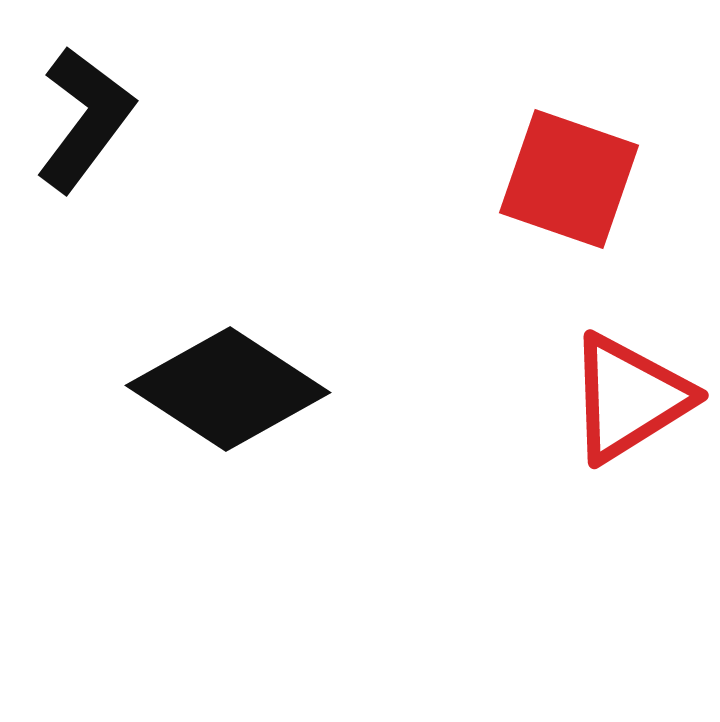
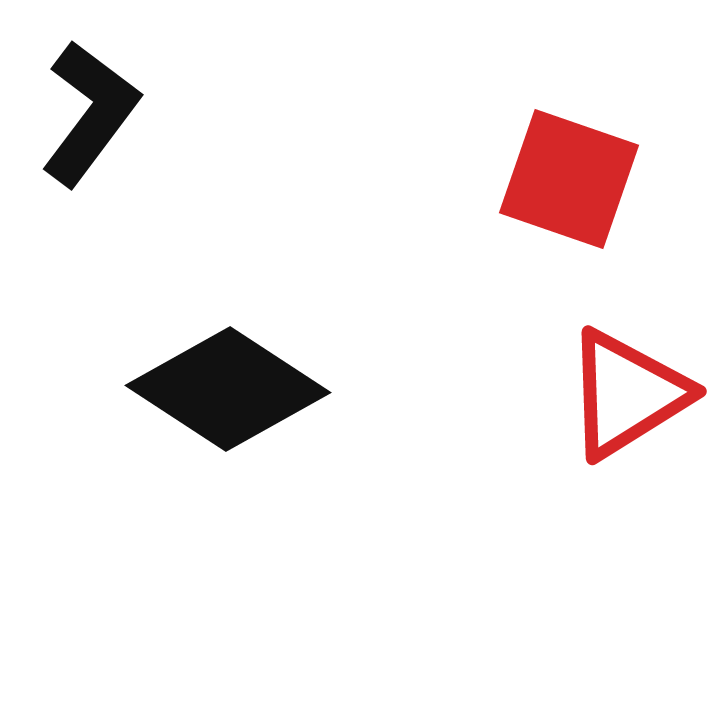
black L-shape: moved 5 px right, 6 px up
red triangle: moved 2 px left, 4 px up
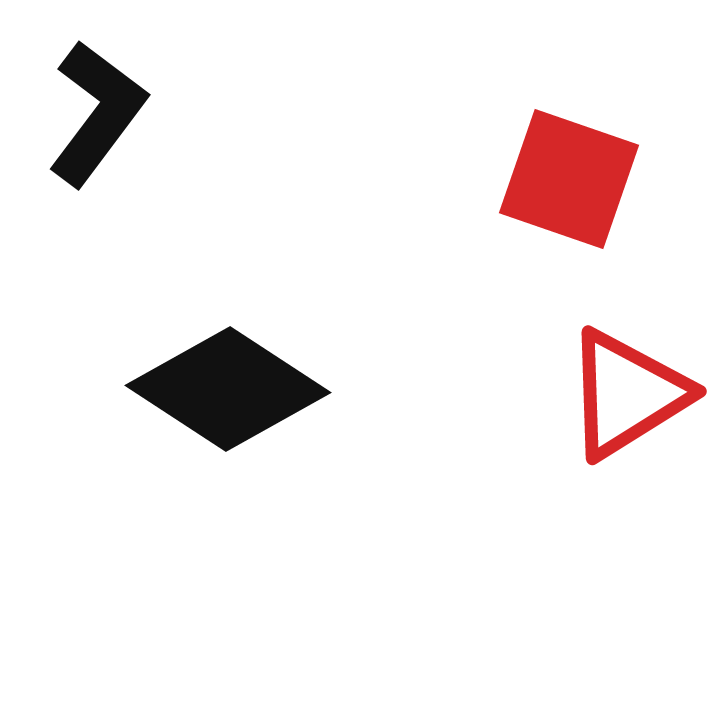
black L-shape: moved 7 px right
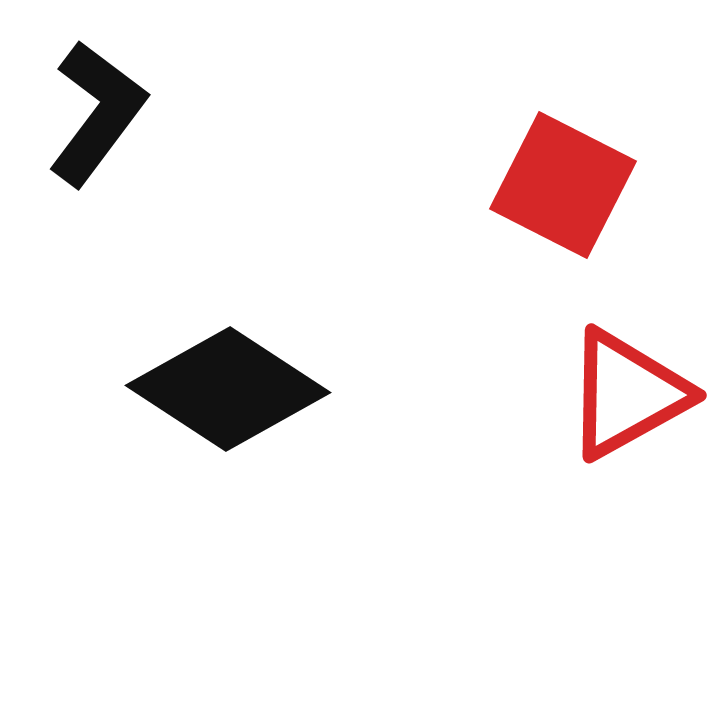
red square: moved 6 px left, 6 px down; rotated 8 degrees clockwise
red triangle: rotated 3 degrees clockwise
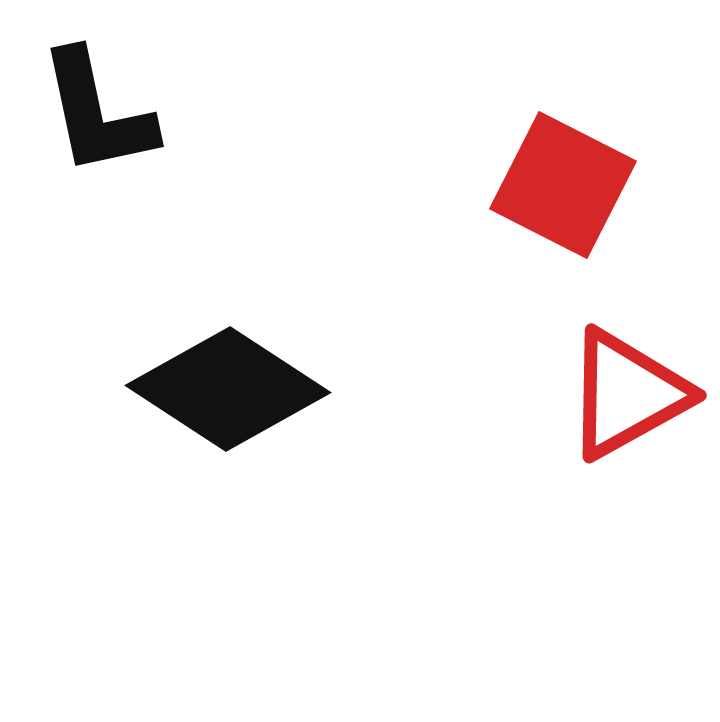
black L-shape: rotated 131 degrees clockwise
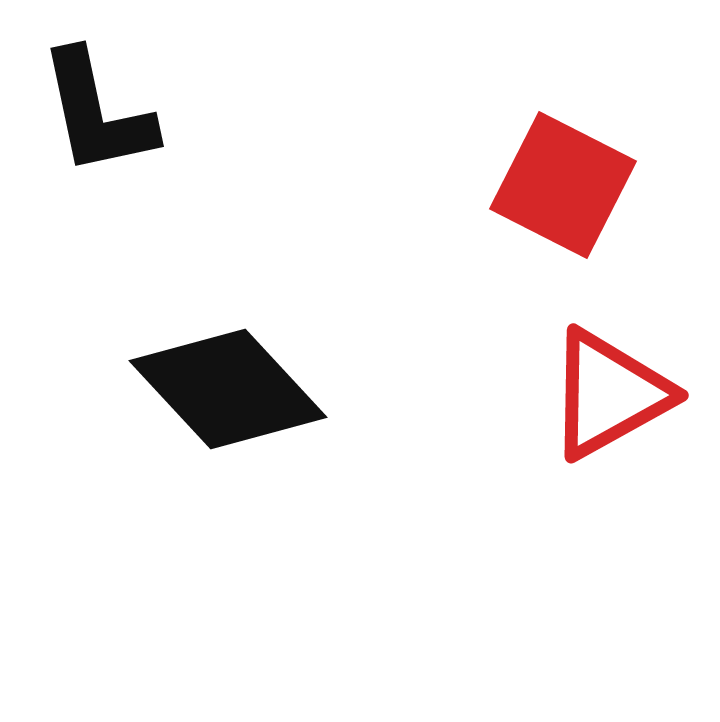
black diamond: rotated 14 degrees clockwise
red triangle: moved 18 px left
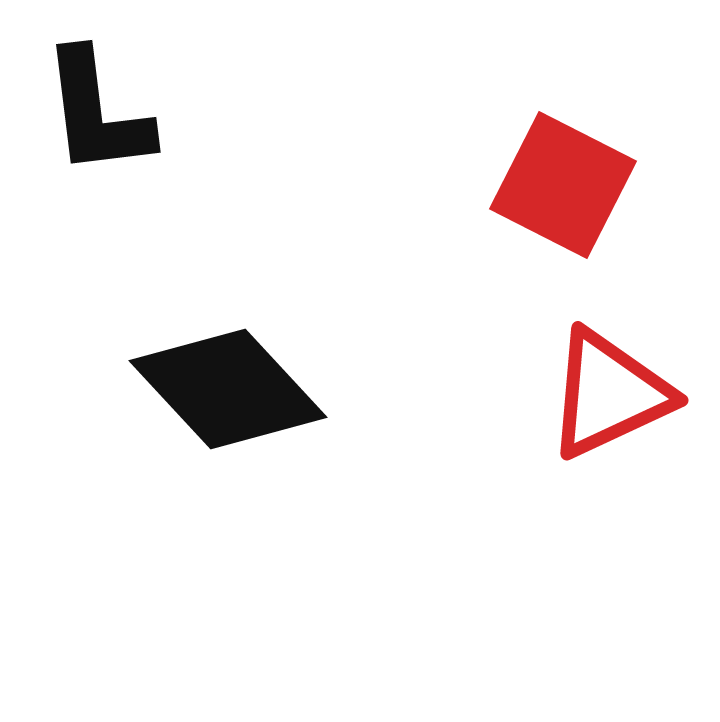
black L-shape: rotated 5 degrees clockwise
red triangle: rotated 4 degrees clockwise
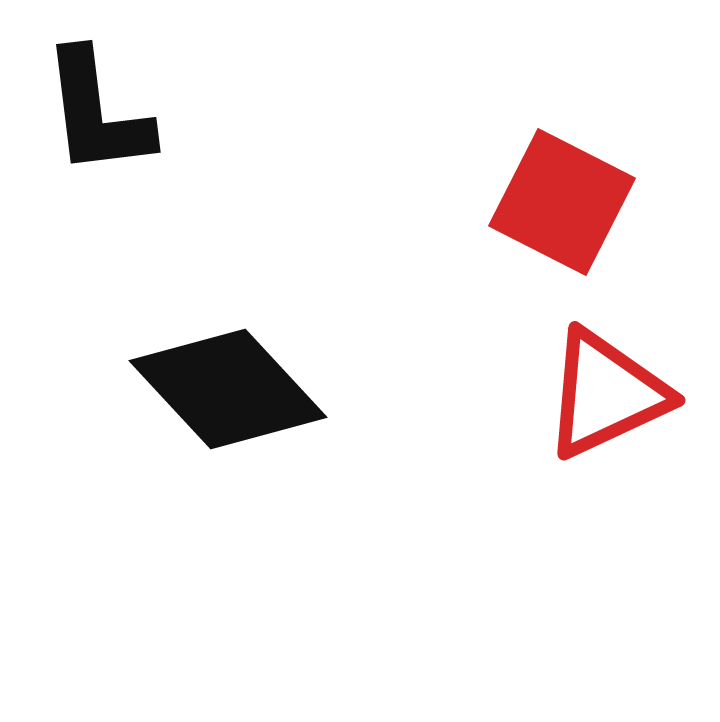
red square: moved 1 px left, 17 px down
red triangle: moved 3 px left
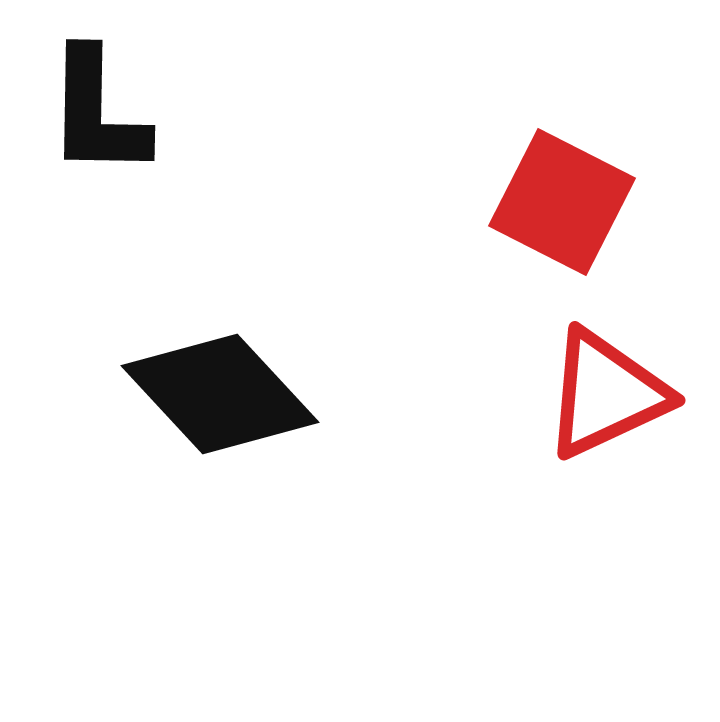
black L-shape: rotated 8 degrees clockwise
black diamond: moved 8 px left, 5 px down
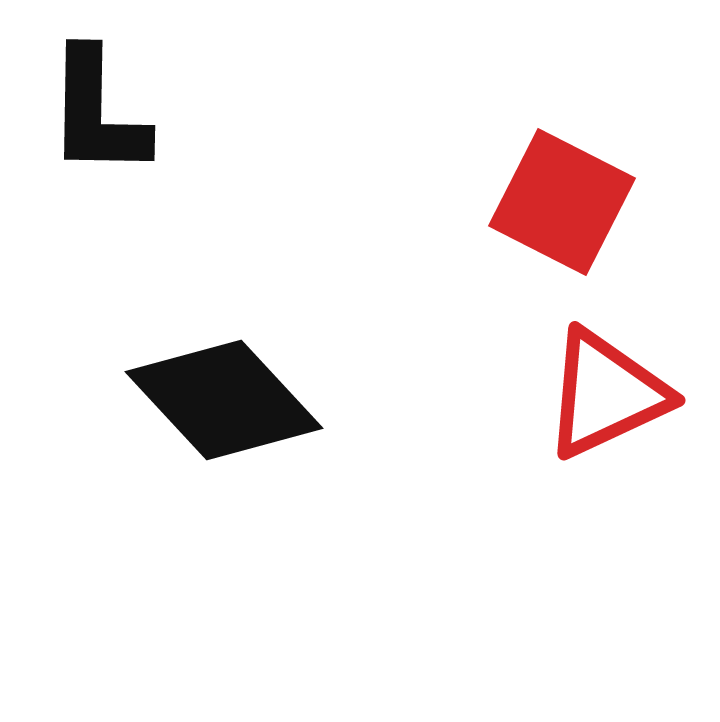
black diamond: moved 4 px right, 6 px down
